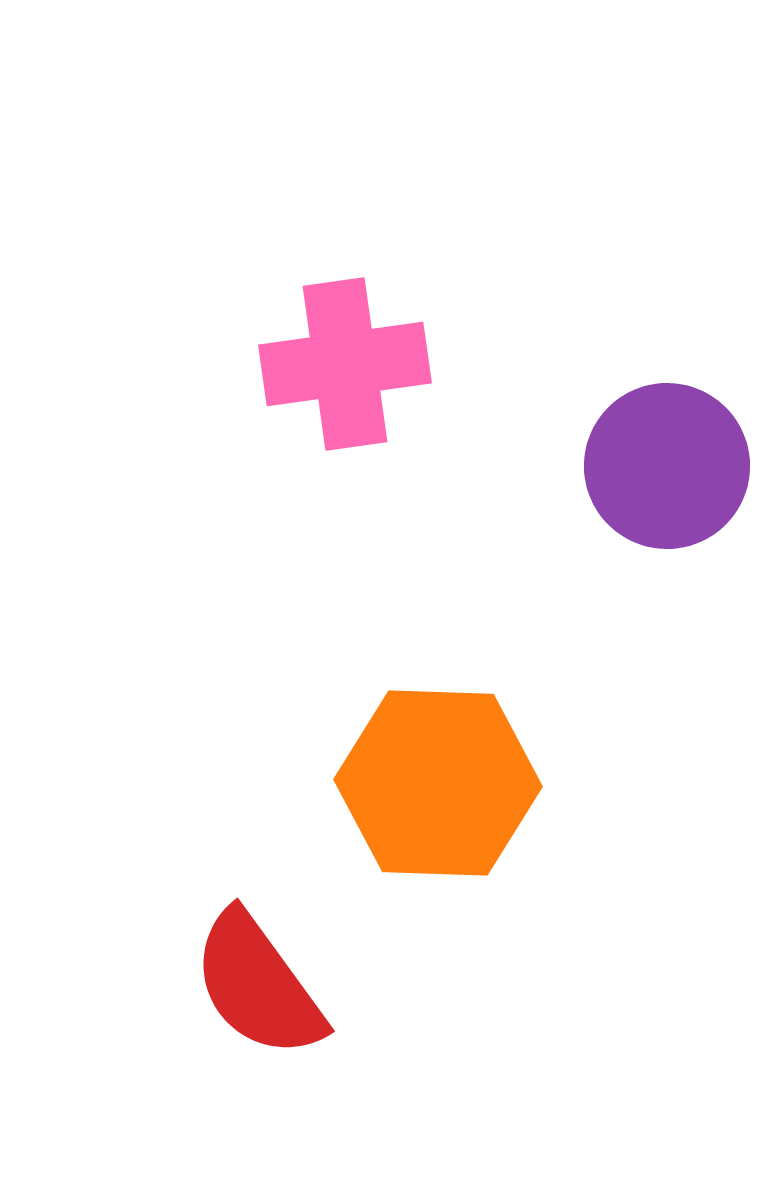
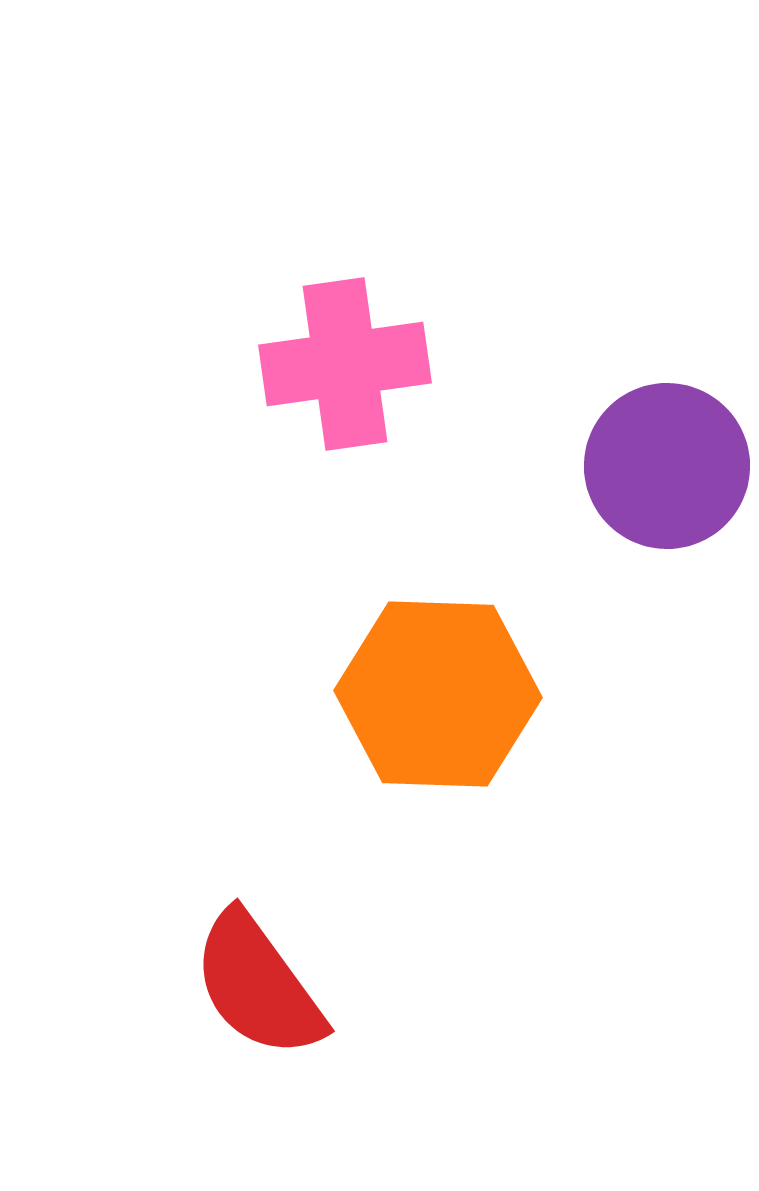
orange hexagon: moved 89 px up
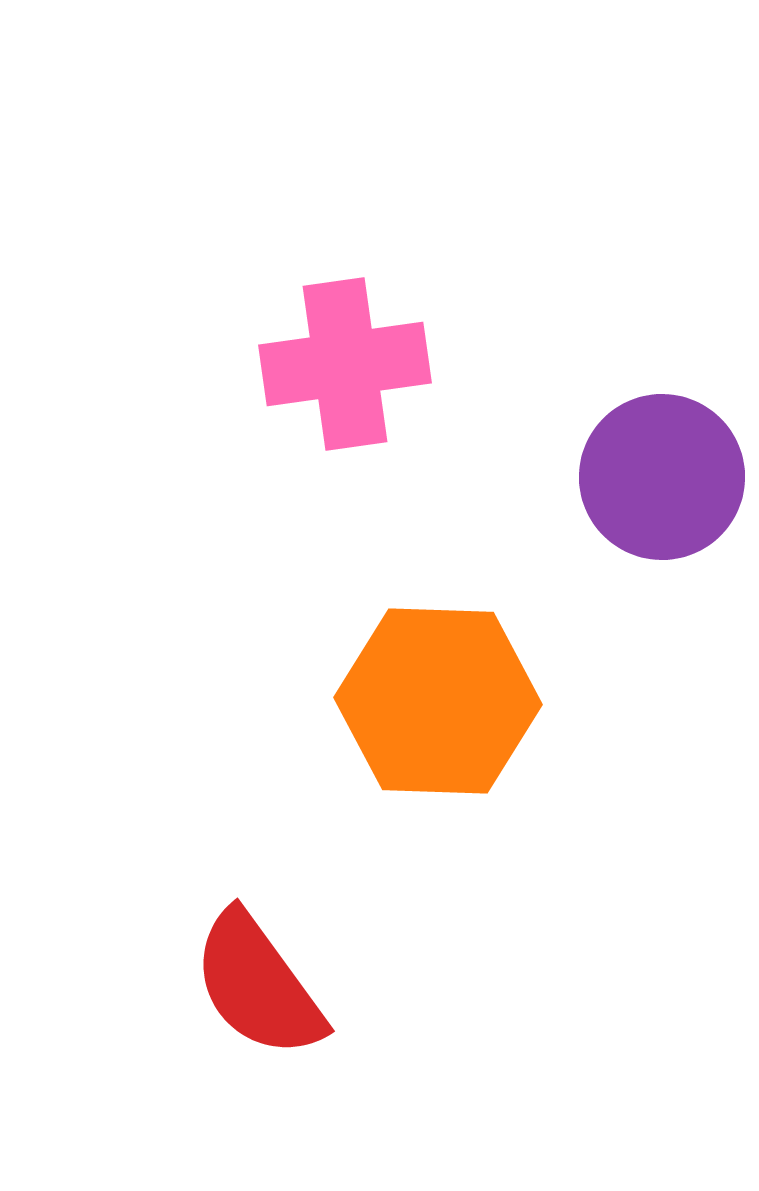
purple circle: moved 5 px left, 11 px down
orange hexagon: moved 7 px down
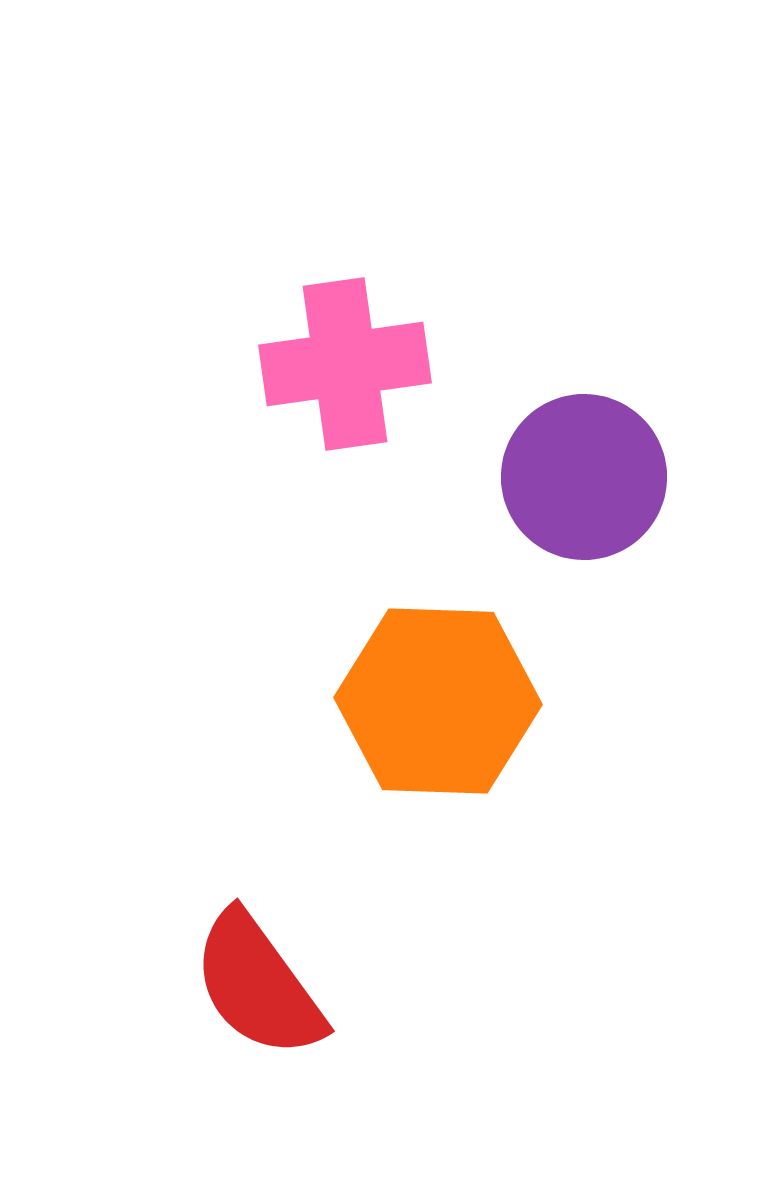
purple circle: moved 78 px left
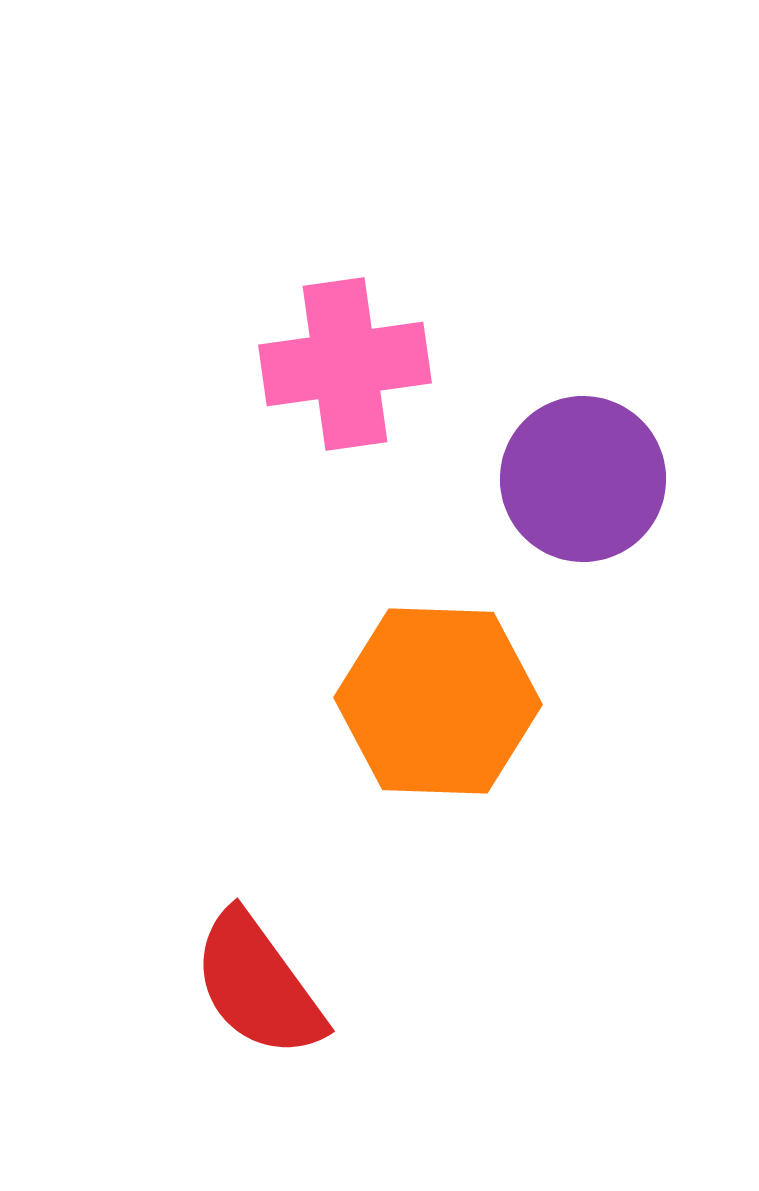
purple circle: moved 1 px left, 2 px down
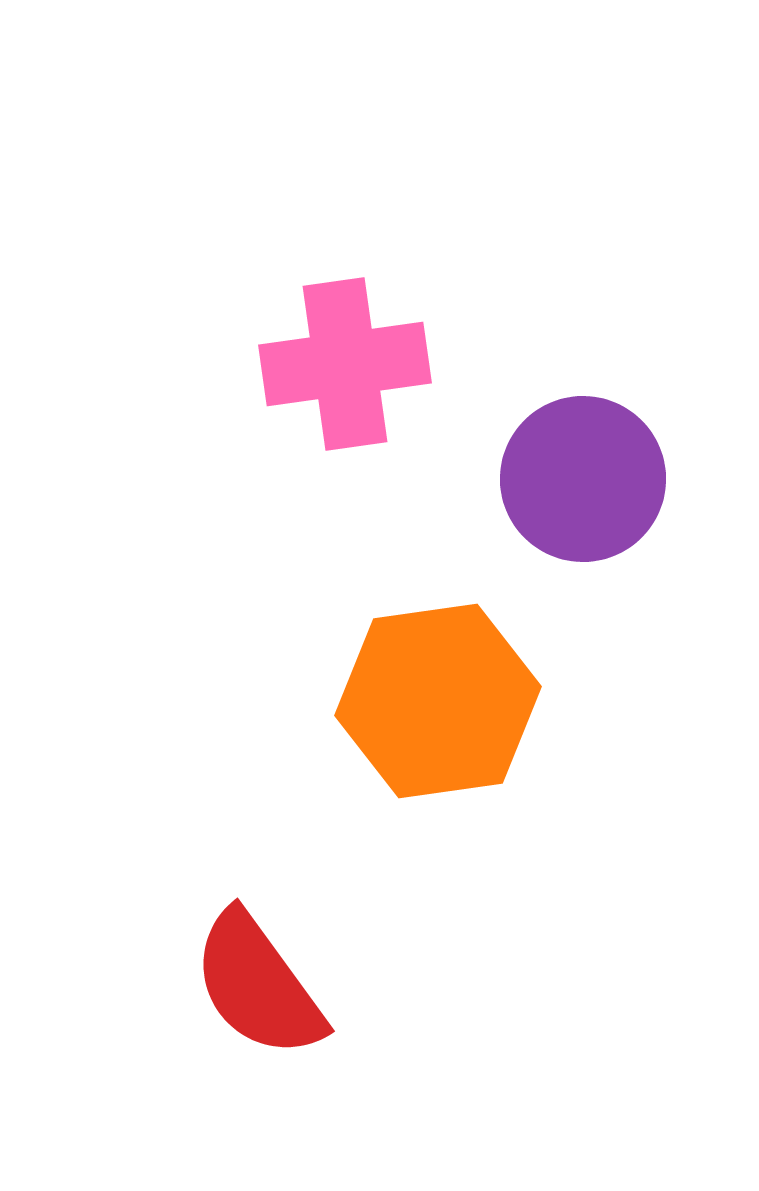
orange hexagon: rotated 10 degrees counterclockwise
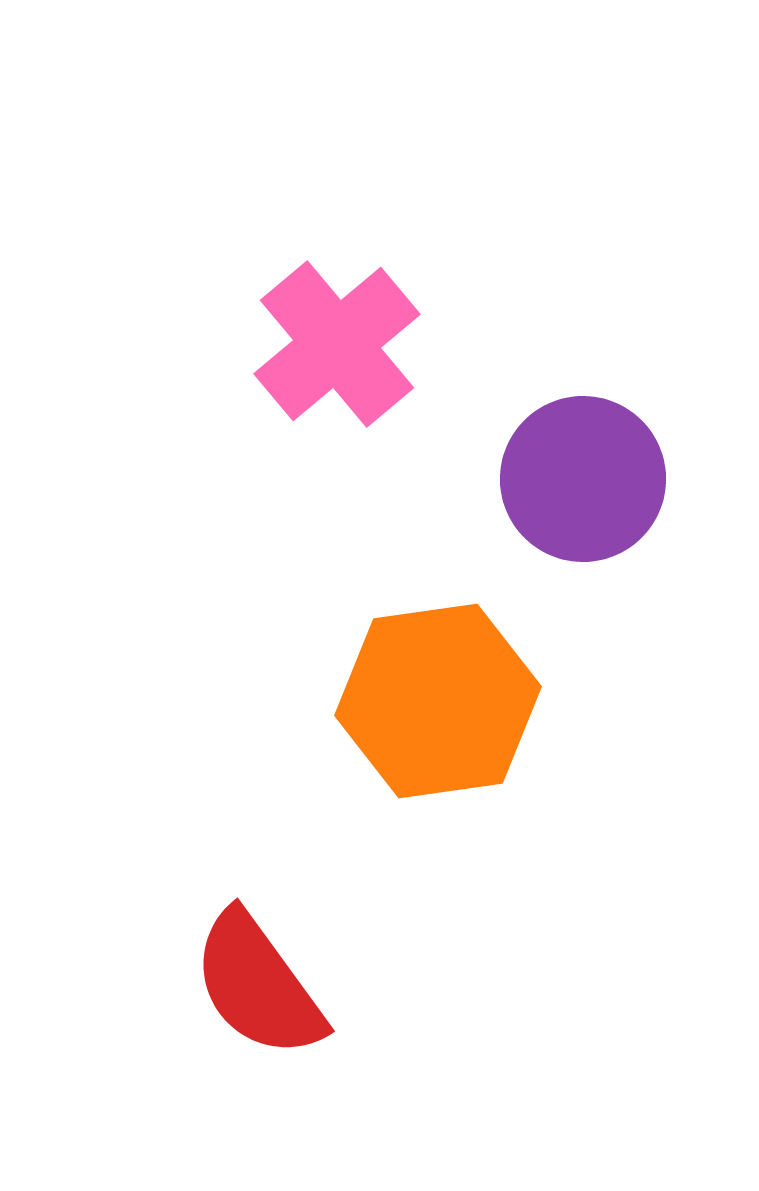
pink cross: moved 8 px left, 20 px up; rotated 32 degrees counterclockwise
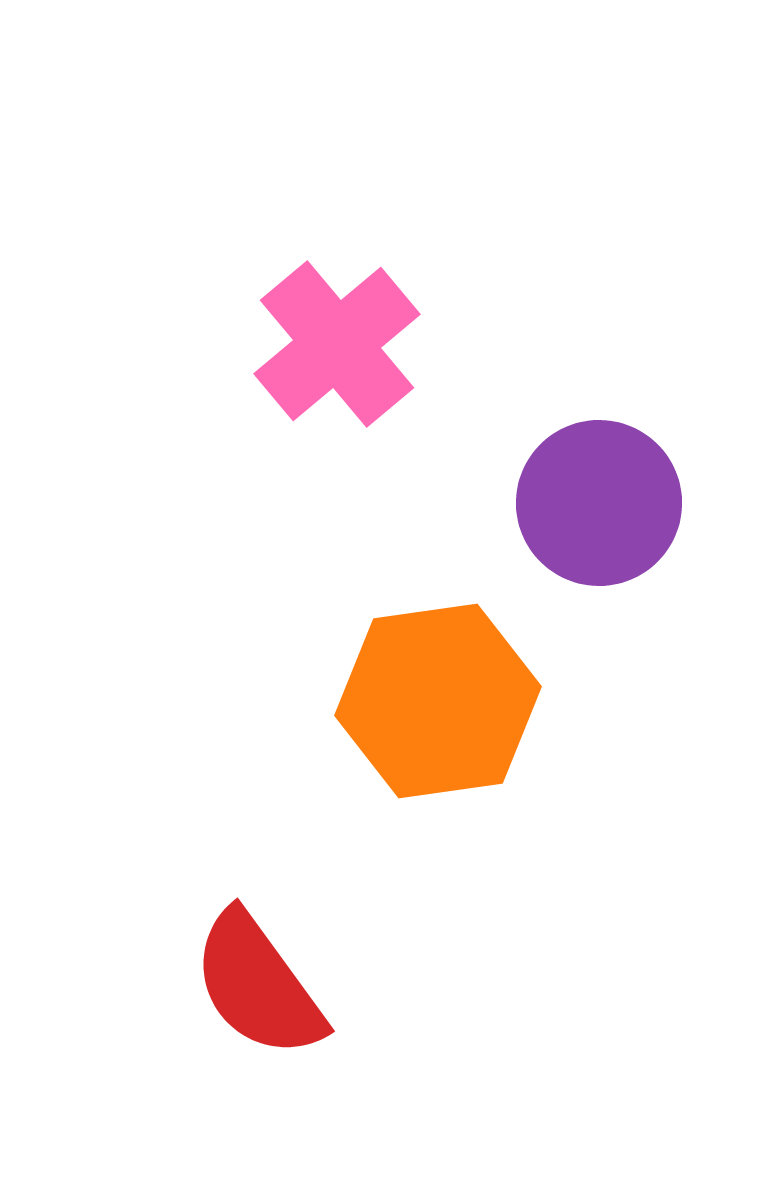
purple circle: moved 16 px right, 24 px down
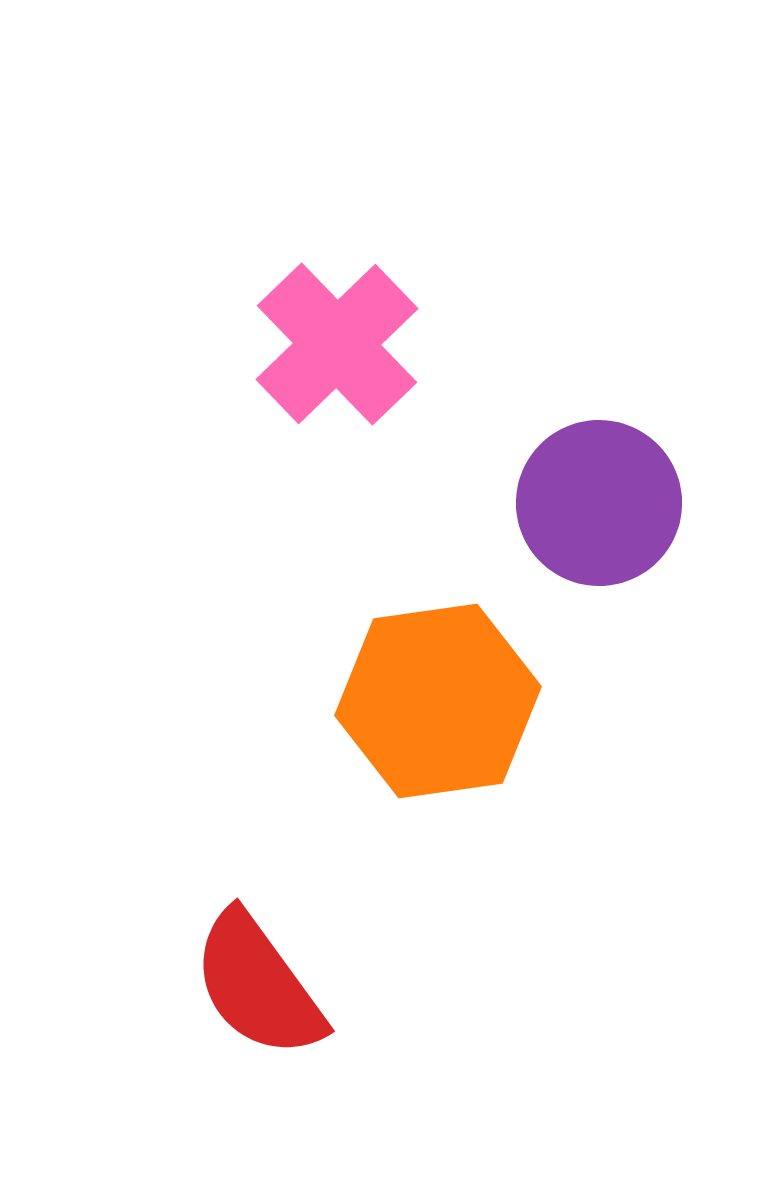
pink cross: rotated 4 degrees counterclockwise
